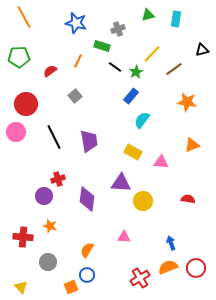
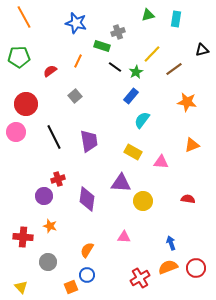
gray cross at (118, 29): moved 3 px down
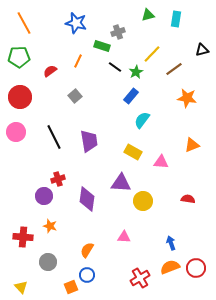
orange line at (24, 17): moved 6 px down
orange star at (187, 102): moved 4 px up
red circle at (26, 104): moved 6 px left, 7 px up
orange semicircle at (168, 267): moved 2 px right
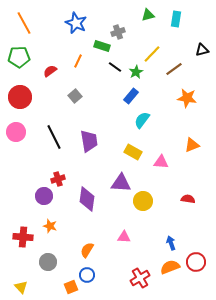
blue star at (76, 23): rotated 10 degrees clockwise
red circle at (196, 268): moved 6 px up
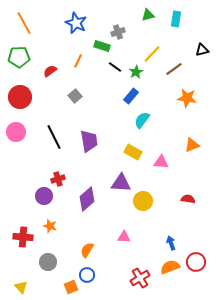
purple diamond at (87, 199): rotated 40 degrees clockwise
